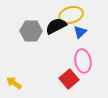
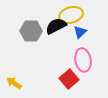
pink ellipse: moved 1 px up
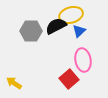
blue triangle: moved 1 px left, 1 px up
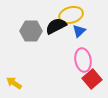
red square: moved 23 px right
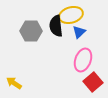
black semicircle: rotated 70 degrees counterclockwise
blue triangle: moved 1 px down
pink ellipse: rotated 30 degrees clockwise
red square: moved 1 px right, 3 px down
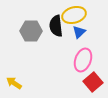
yellow ellipse: moved 3 px right
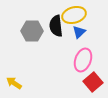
gray hexagon: moved 1 px right
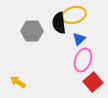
black semicircle: moved 3 px right, 3 px up
blue triangle: moved 7 px down
yellow arrow: moved 4 px right, 1 px up
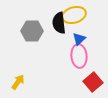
pink ellipse: moved 4 px left, 4 px up; rotated 25 degrees counterclockwise
yellow arrow: rotated 91 degrees clockwise
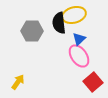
pink ellipse: rotated 30 degrees counterclockwise
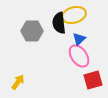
red square: moved 2 px up; rotated 24 degrees clockwise
